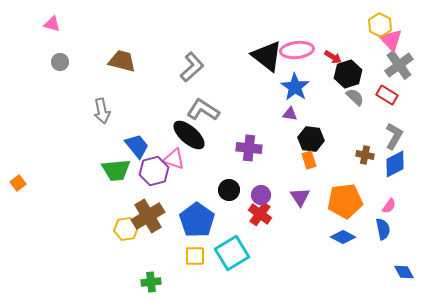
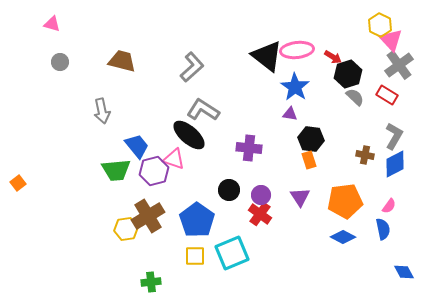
cyan square at (232, 253): rotated 8 degrees clockwise
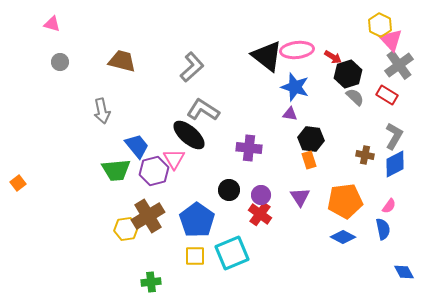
blue star at (295, 87): rotated 16 degrees counterclockwise
pink triangle at (174, 159): rotated 40 degrees clockwise
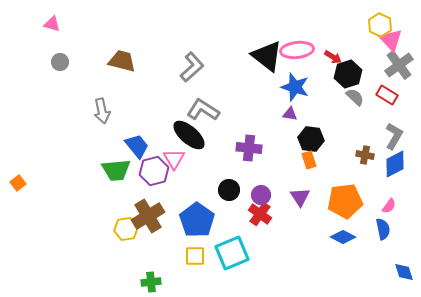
blue diamond at (404, 272): rotated 10 degrees clockwise
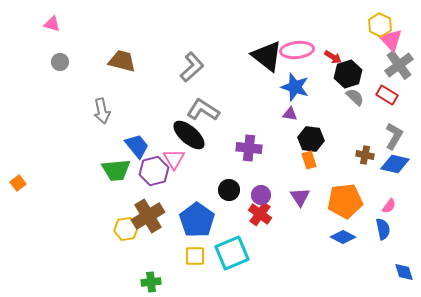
blue diamond at (395, 164): rotated 40 degrees clockwise
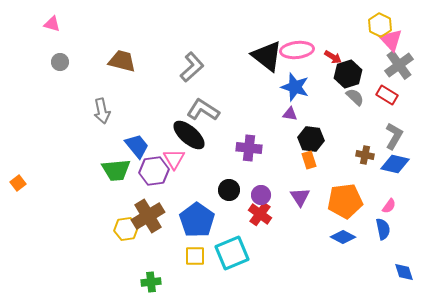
purple hexagon at (154, 171): rotated 8 degrees clockwise
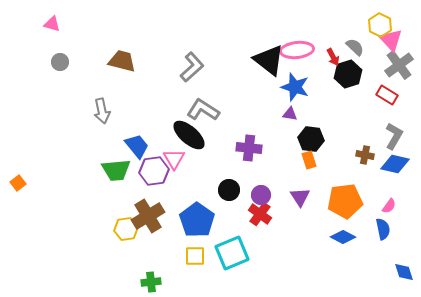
black triangle at (267, 56): moved 2 px right, 4 px down
red arrow at (333, 57): rotated 30 degrees clockwise
gray semicircle at (355, 97): moved 50 px up
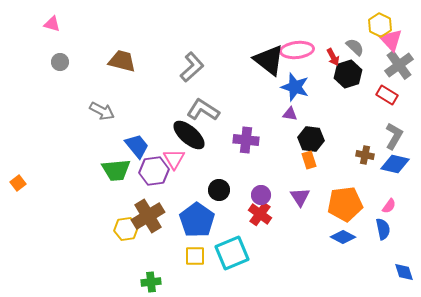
gray arrow at (102, 111): rotated 50 degrees counterclockwise
purple cross at (249, 148): moved 3 px left, 8 px up
black circle at (229, 190): moved 10 px left
orange pentagon at (345, 201): moved 3 px down
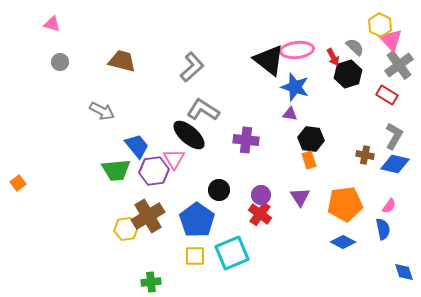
blue diamond at (343, 237): moved 5 px down
